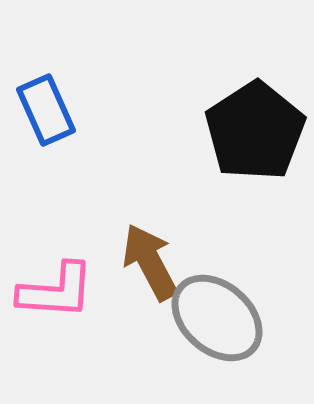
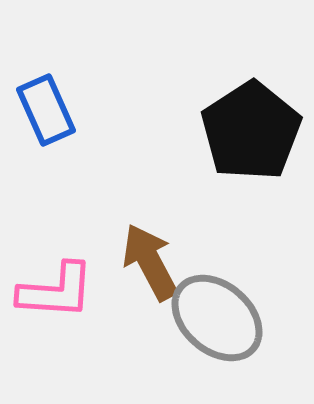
black pentagon: moved 4 px left
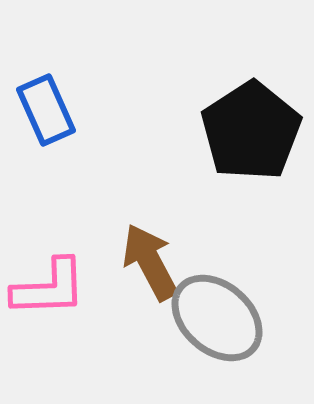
pink L-shape: moved 7 px left, 3 px up; rotated 6 degrees counterclockwise
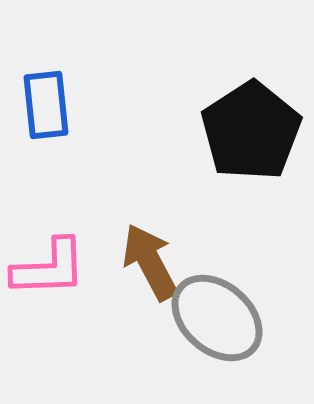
blue rectangle: moved 5 px up; rotated 18 degrees clockwise
pink L-shape: moved 20 px up
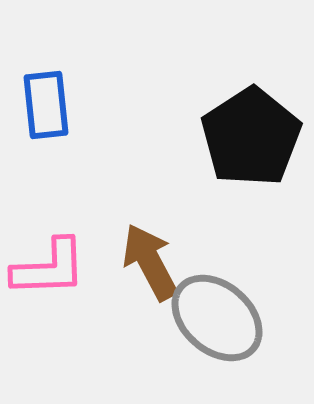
black pentagon: moved 6 px down
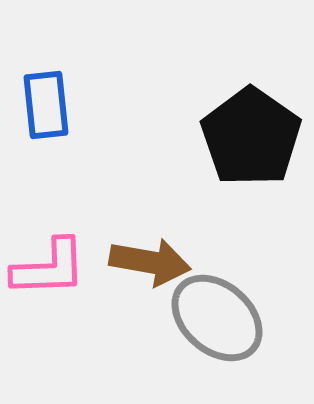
black pentagon: rotated 4 degrees counterclockwise
brown arrow: rotated 128 degrees clockwise
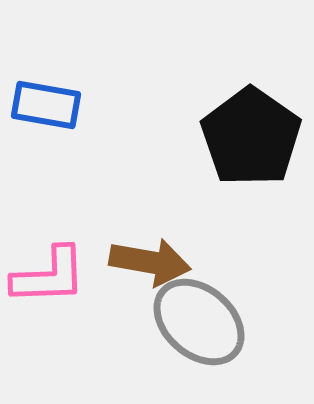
blue rectangle: rotated 74 degrees counterclockwise
pink L-shape: moved 8 px down
gray ellipse: moved 18 px left, 4 px down
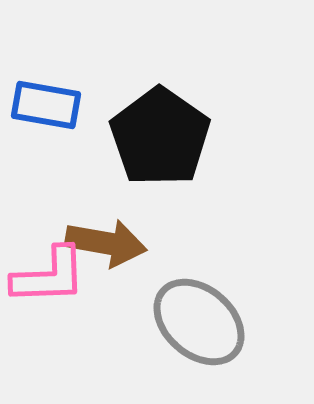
black pentagon: moved 91 px left
brown arrow: moved 44 px left, 19 px up
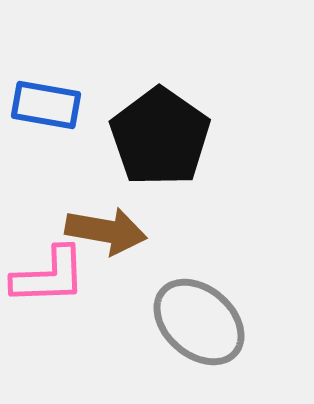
brown arrow: moved 12 px up
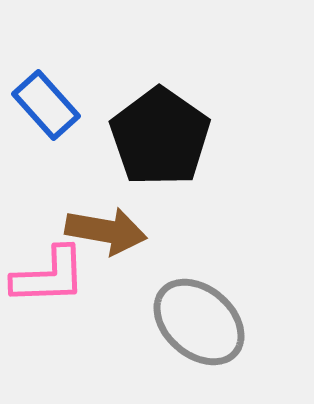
blue rectangle: rotated 38 degrees clockwise
